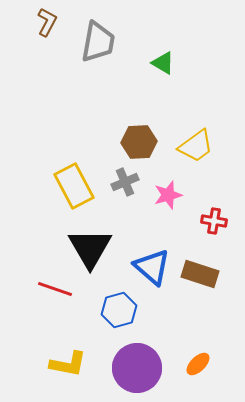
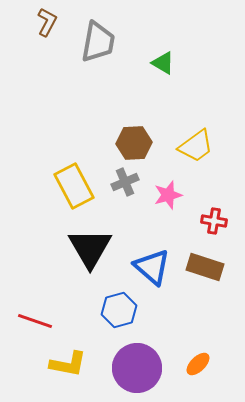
brown hexagon: moved 5 px left, 1 px down
brown rectangle: moved 5 px right, 7 px up
red line: moved 20 px left, 32 px down
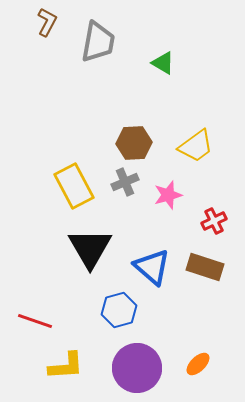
red cross: rotated 35 degrees counterclockwise
yellow L-shape: moved 2 px left, 2 px down; rotated 15 degrees counterclockwise
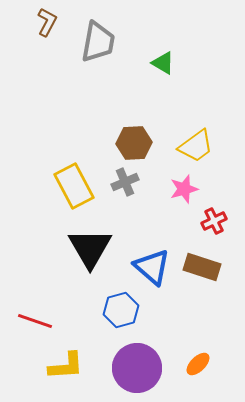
pink star: moved 16 px right, 6 px up
brown rectangle: moved 3 px left
blue hexagon: moved 2 px right
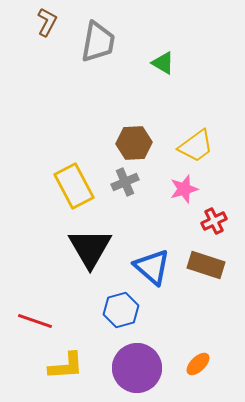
brown rectangle: moved 4 px right, 2 px up
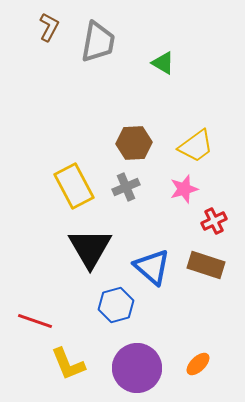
brown L-shape: moved 2 px right, 5 px down
gray cross: moved 1 px right, 5 px down
blue hexagon: moved 5 px left, 5 px up
yellow L-shape: moved 2 px right, 2 px up; rotated 72 degrees clockwise
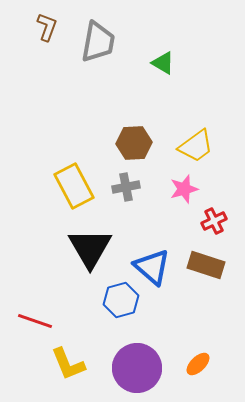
brown L-shape: moved 2 px left; rotated 8 degrees counterclockwise
gray cross: rotated 12 degrees clockwise
blue hexagon: moved 5 px right, 5 px up
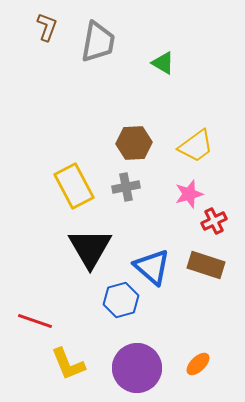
pink star: moved 5 px right, 5 px down
